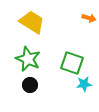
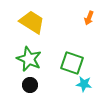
orange arrow: rotated 96 degrees clockwise
green star: moved 1 px right
cyan star: rotated 14 degrees clockwise
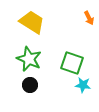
orange arrow: rotated 48 degrees counterclockwise
cyan star: moved 1 px left, 1 px down
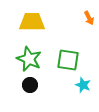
yellow trapezoid: rotated 32 degrees counterclockwise
green square: moved 4 px left, 3 px up; rotated 10 degrees counterclockwise
cyan star: rotated 14 degrees clockwise
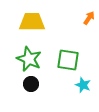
orange arrow: rotated 120 degrees counterclockwise
black circle: moved 1 px right, 1 px up
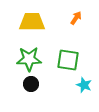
orange arrow: moved 13 px left
green star: rotated 25 degrees counterclockwise
cyan star: moved 1 px right
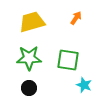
yellow trapezoid: rotated 16 degrees counterclockwise
green star: moved 1 px up
black circle: moved 2 px left, 4 px down
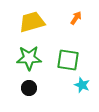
cyan star: moved 2 px left
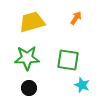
green star: moved 2 px left
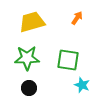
orange arrow: moved 1 px right
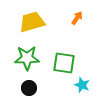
green square: moved 4 px left, 3 px down
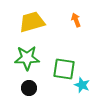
orange arrow: moved 1 px left, 2 px down; rotated 56 degrees counterclockwise
green square: moved 6 px down
